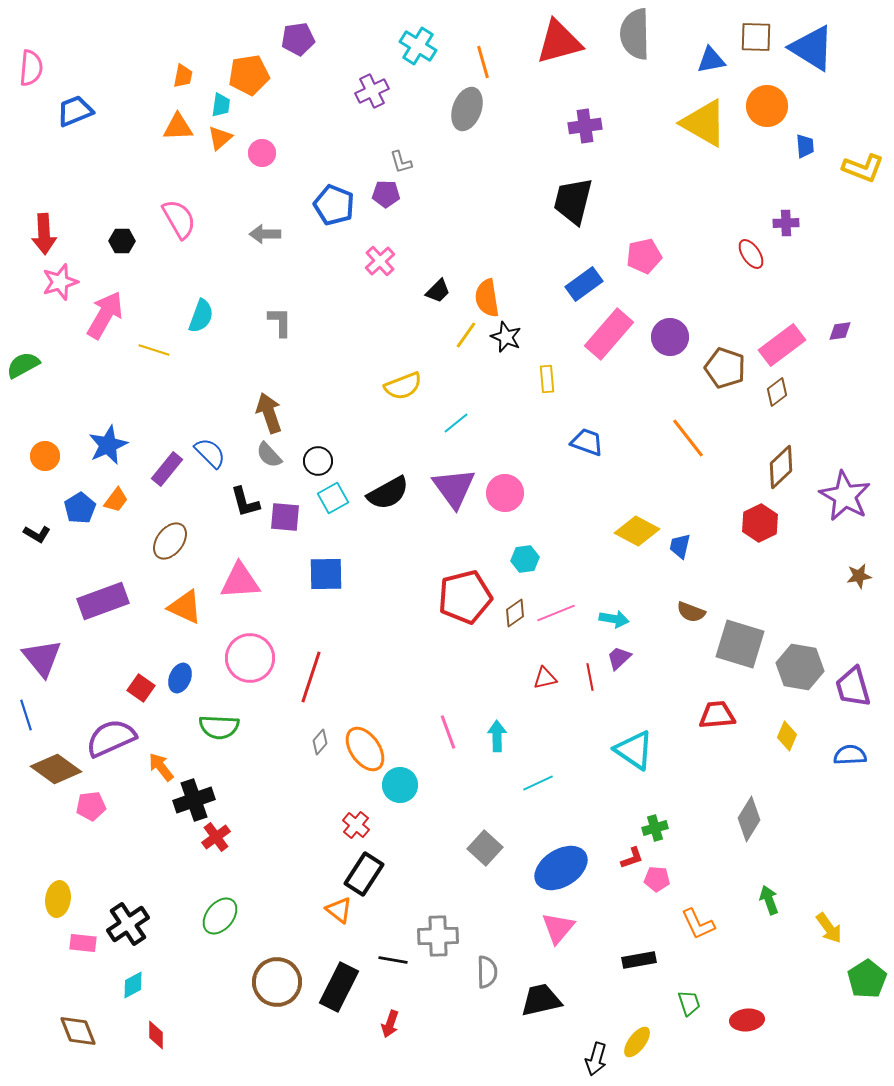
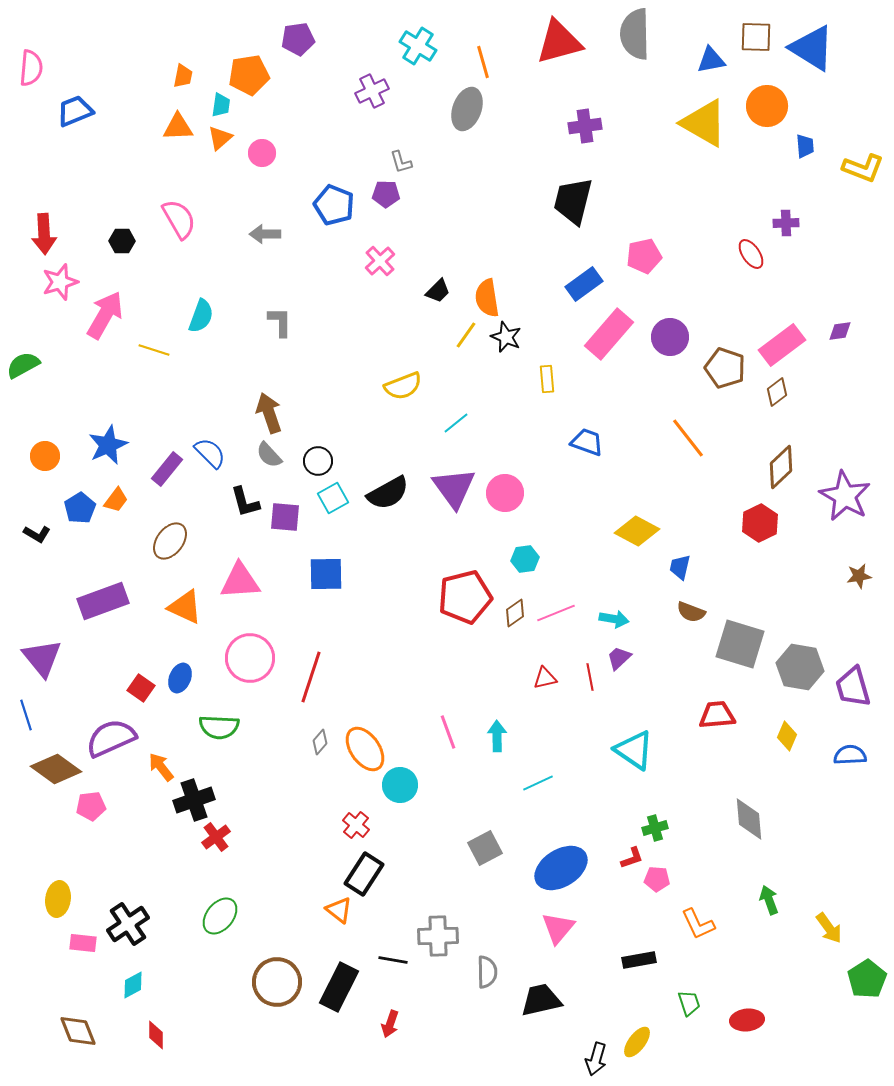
blue trapezoid at (680, 546): moved 21 px down
gray diamond at (749, 819): rotated 36 degrees counterclockwise
gray square at (485, 848): rotated 20 degrees clockwise
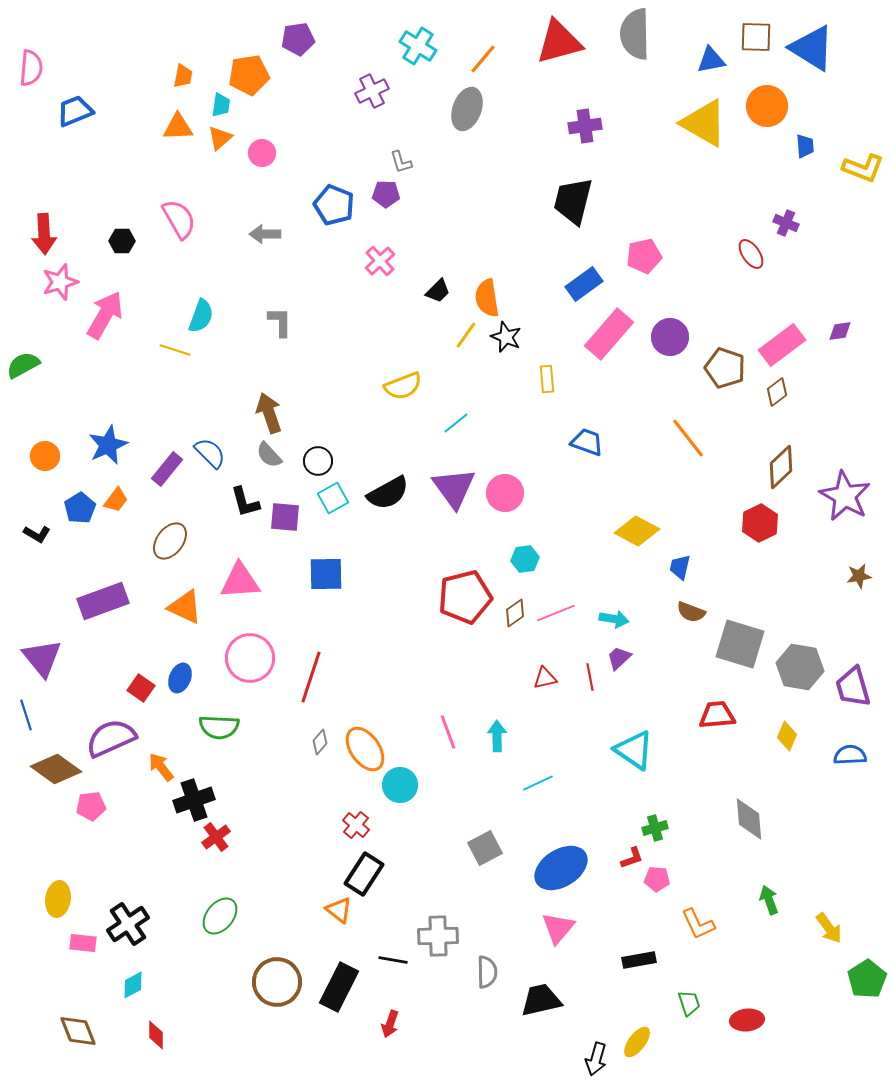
orange line at (483, 62): moved 3 px up; rotated 56 degrees clockwise
purple cross at (786, 223): rotated 25 degrees clockwise
yellow line at (154, 350): moved 21 px right
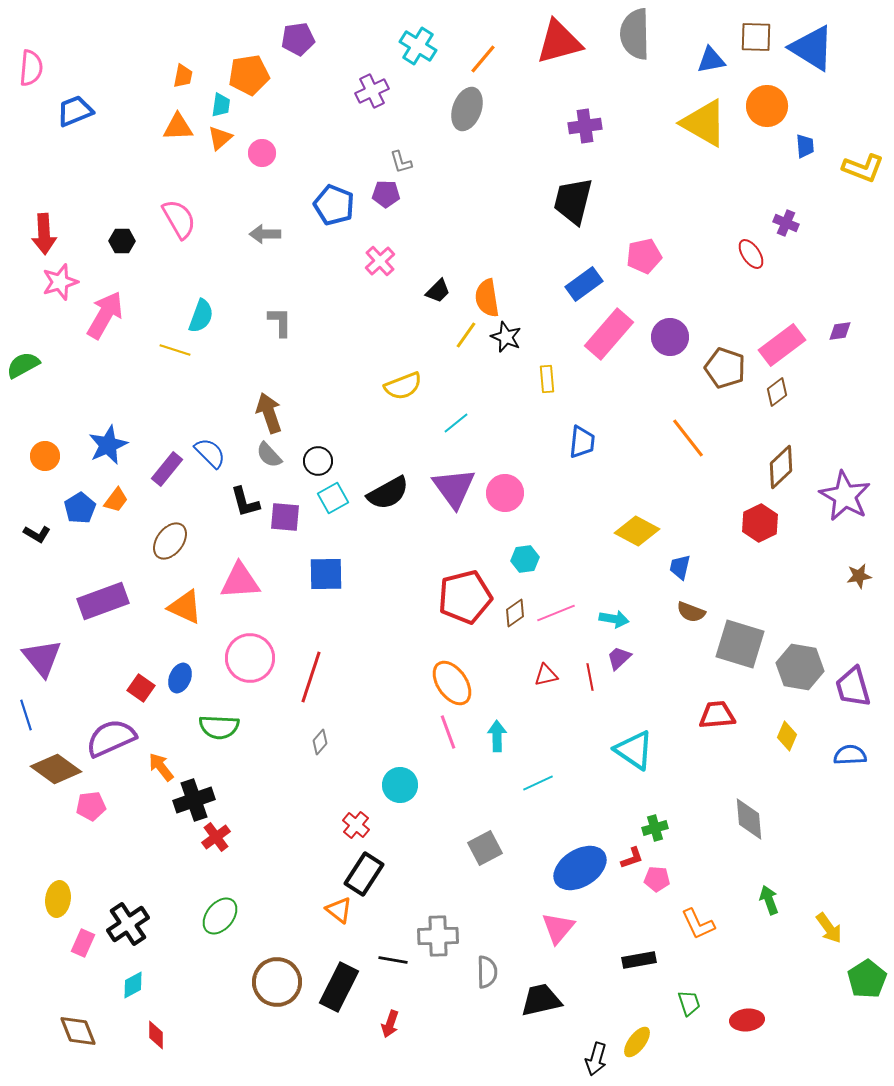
blue trapezoid at (587, 442): moved 5 px left; rotated 76 degrees clockwise
red triangle at (545, 678): moved 1 px right, 3 px up
orange ellipse at (365, 749): moved 87 px right, 66 px up
blue ellipse at (561, 868): moved 19 px right
pink rectangle at (83, 943): rotated 72 degrees counterclockwise
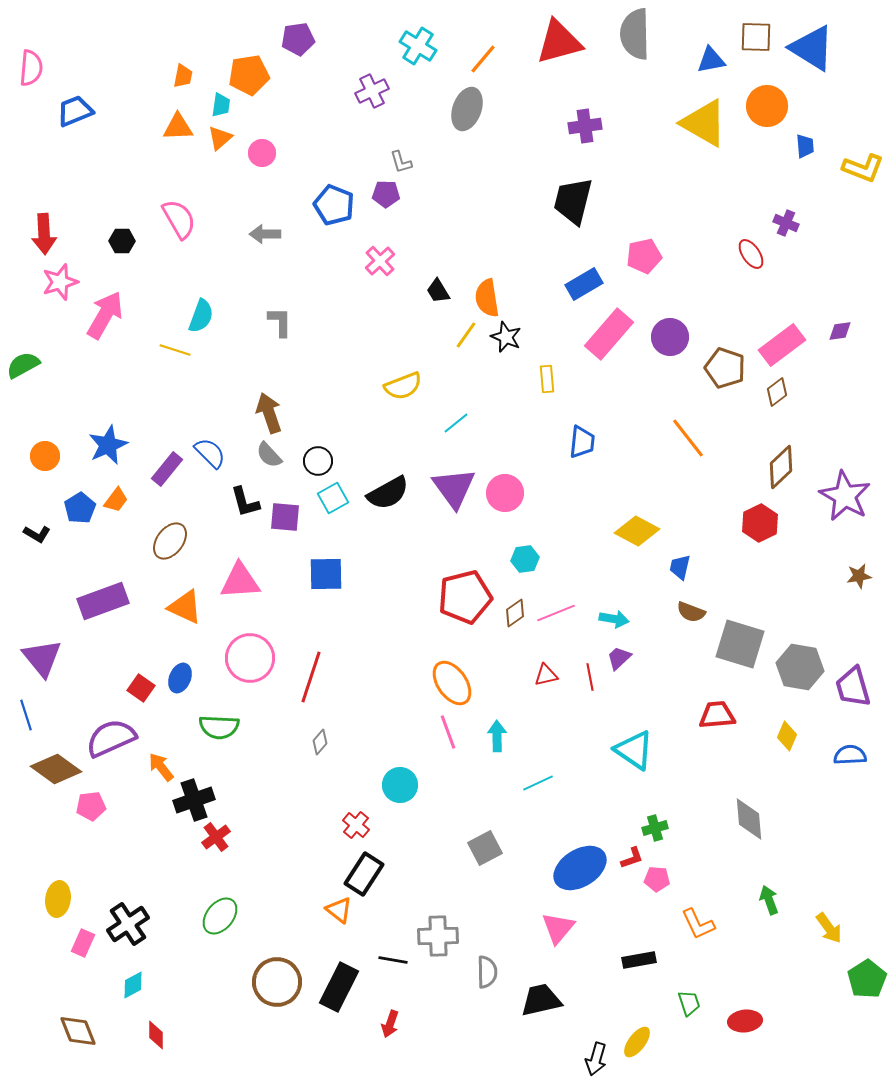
blue rectangle at (584, 284): rotated 6 degrees clockwise
black trapezoid at (438, 291): rotated 104 degrees clockwise
red ellipse at (747, 1020): moved 2 px left, 1 px down
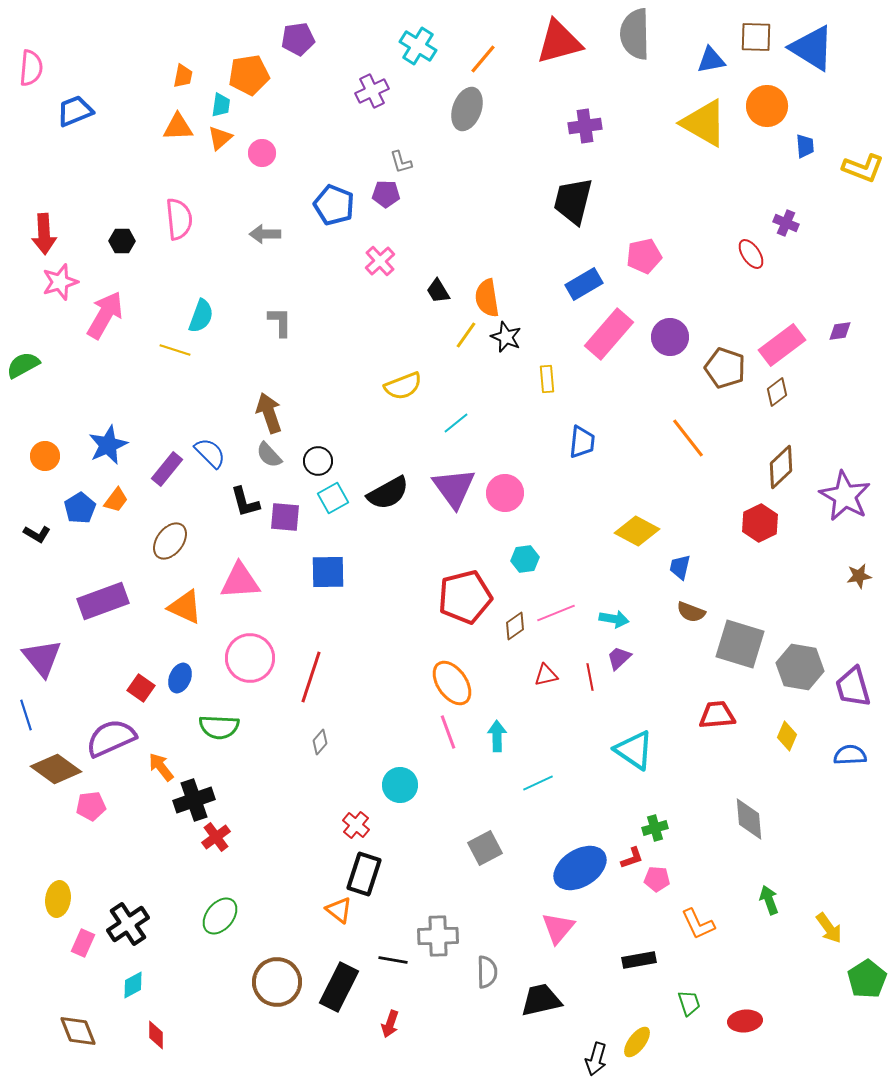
pink semicircle at (179, 219): rotated 24 degrees clockwise
blue square at (326, 574): moved 2 px right, 2 px up
brown diamond at (515, 613): moved 13 px down
black rectangle at (364, 874): rotated 15 degrees counterclockwise
